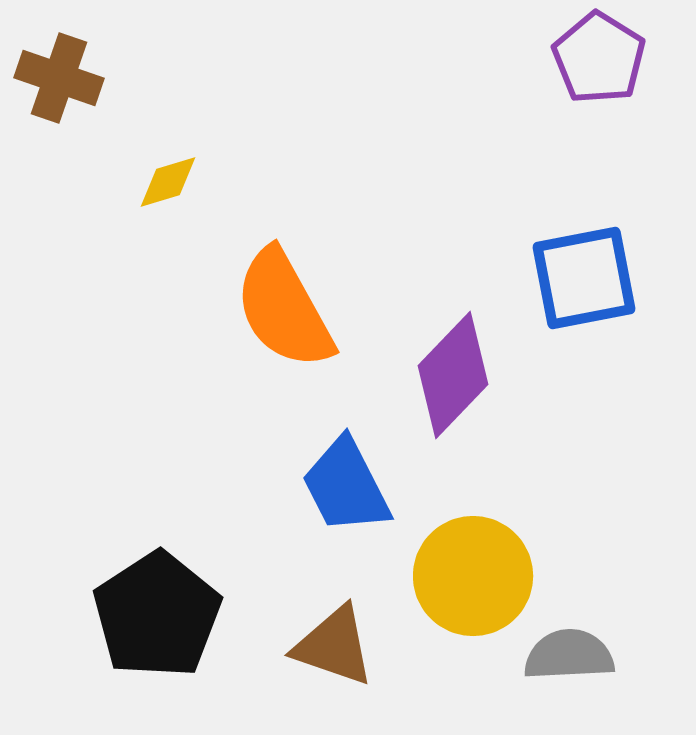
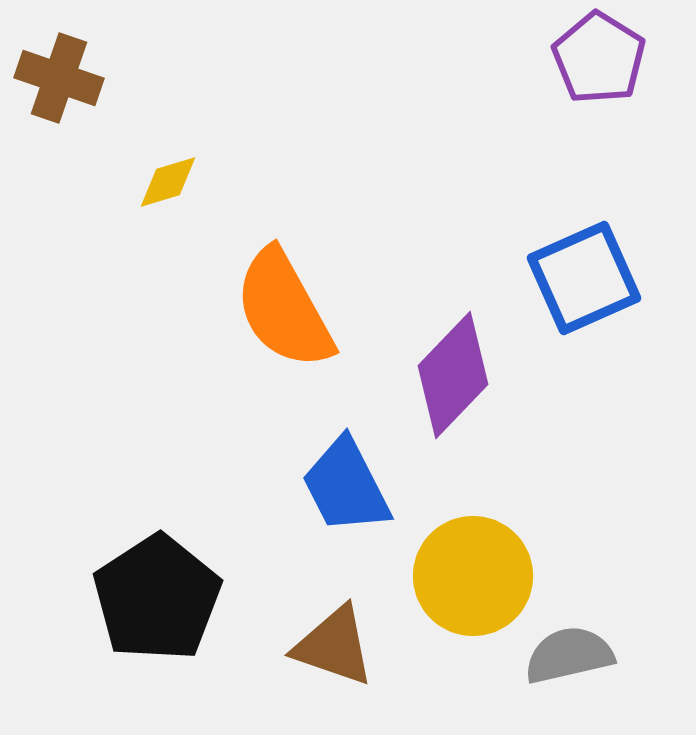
blue square: rotated 13 degrees counterclockwise
black pentagon: moved 17 px up
gray semicircle: rotated 10 degrees counterclockwise
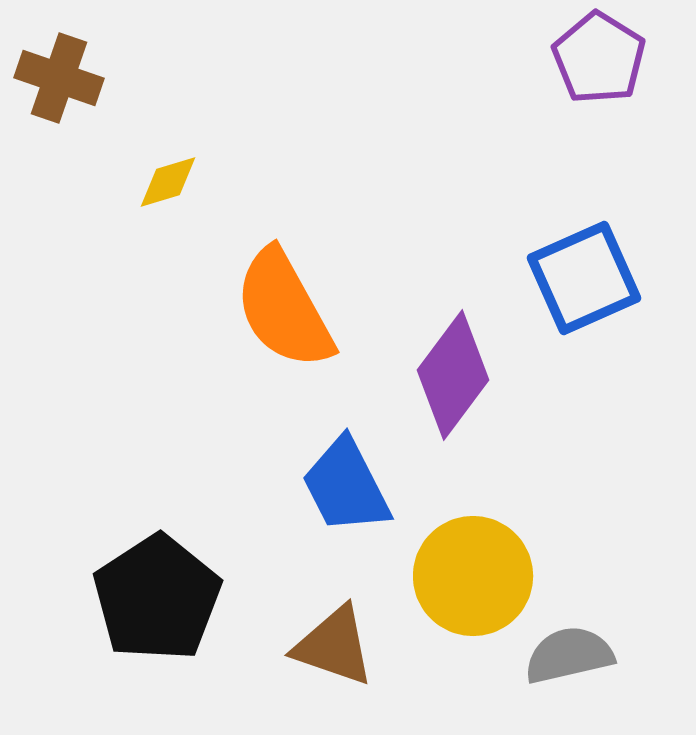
purple diamond: rotated 7 degrees counterclockwise
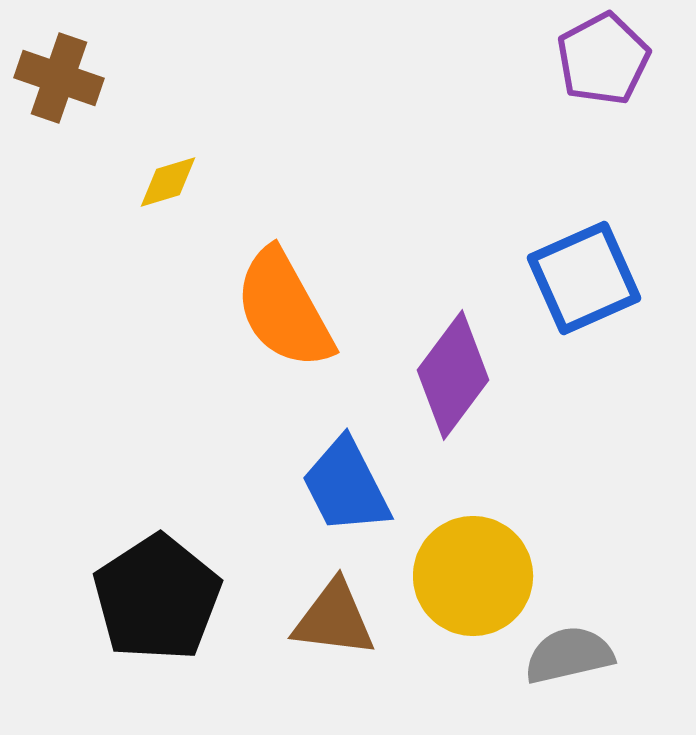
purple pentagon: moved 4 px right, 1 px down; rotated 12 degrees clockwise
brown triangle: moved 27 px up; rotated 12 degrees counterclockwise
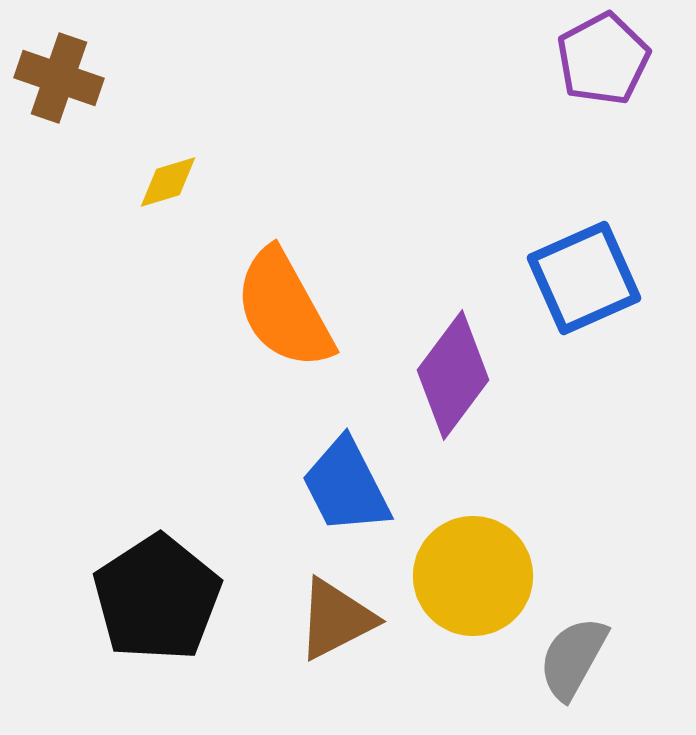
brown triangle: moved 2 px right; rotated 34 degrees counterclockwise
gray semicircle: moved 4 px right, 3 px down; rotated 48 degrees counterclockwise
